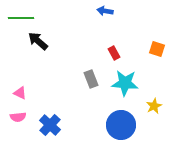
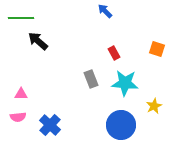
blue arrow: rotated 35 degrees clockwise
pink triangle: moved 1 px right, 1 px down; rotated 24 degrees counterclockwise
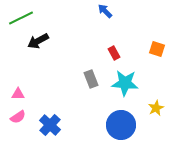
green line: rotated 25 degrees counterclockwise
black arrow: rotated 70 degrees counterclockwise
pink triangle: moved 3 px left
yellow star: moved 2 px right, 2 px down
pink semicircle: rotated 28 degrees counterclockwise
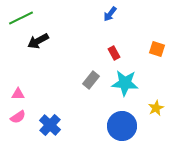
blue arrow: moved 5 px right, 3 px down; rotated 98 degrees counterclockwise
gray rectangle: moved 1 px down; rotated 60 degrees clockwise
blue circle: moved 1 px right, 1 px down
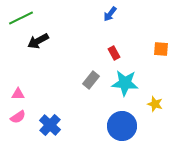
orange square: moved 4 px right; rotated 14 degrees counterclockwise
yellow star: moved 1 px left, 4 px up; rotated 28 degrees counterclockwise
